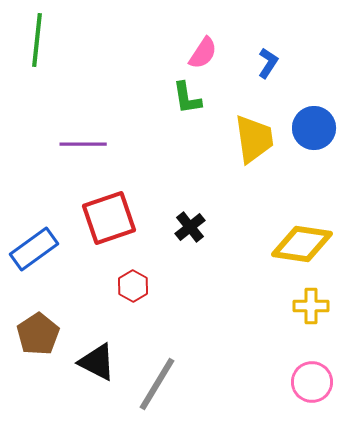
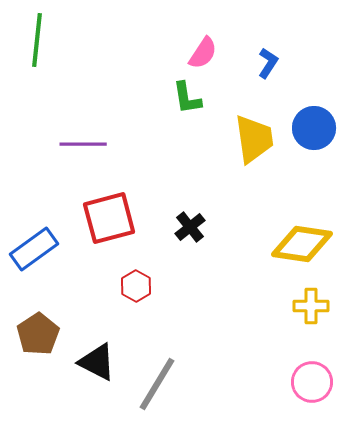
red square: rotated 4 degrees clockwise
red hexagon: moved 3 px right
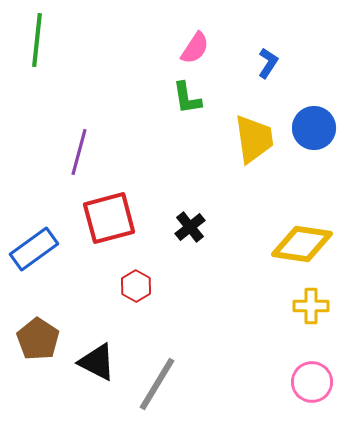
pink semicircle: moved 8 px left, 5 px up
purple line: moved 4 px left, 8 px down; rotated 75 degrees counterclockwise
brown pentagon: moved 5 px down; rotated 6 degrees counterclockwise
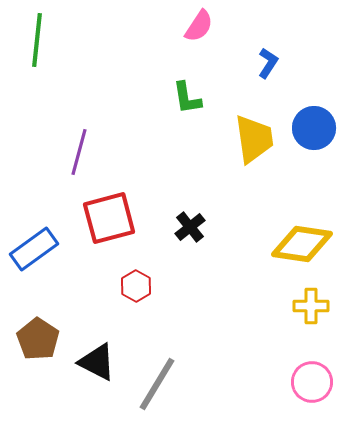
pink semicircle: moved 4 px right, 22 px up
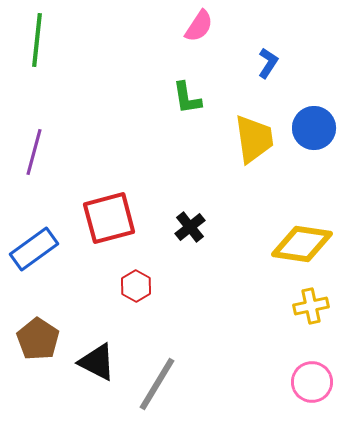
purple line: moved 45 px left
yellow cross: rotated 12 degrees counterclockwise
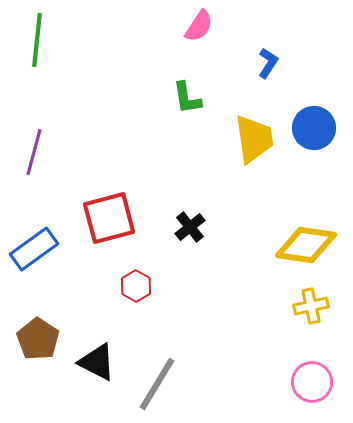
yellow diamond: moved 4 px right, 1 px down
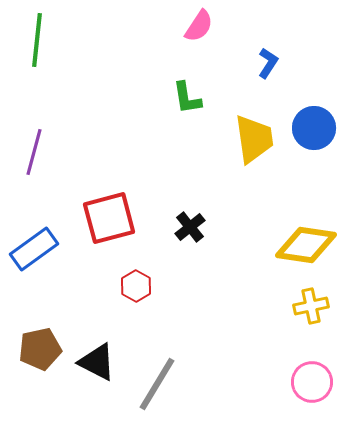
brown pentagon: moved 2 px right, 10 px down; rotated 27 degrees clockwise
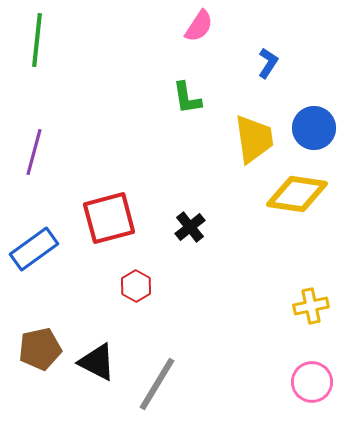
yellow diamond: moved 9 px left, 51 px up
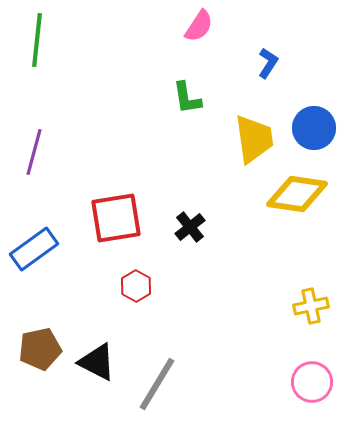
red square: moved 7 px right; rotated 6 degrees clockwise
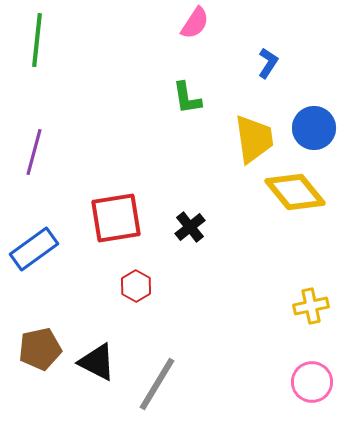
pink semicircle: moved 4 px left, 3 px up
yellow diamond: moved 2 px left, 2 px up; rotated 42 degrees clockwise
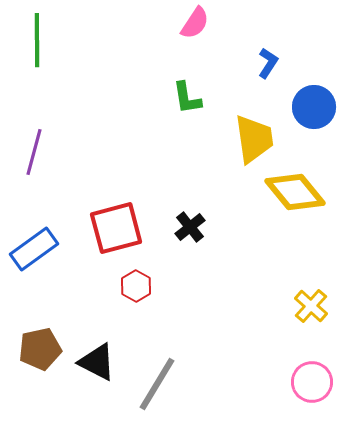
green line: rotated 6 degrees counterclockwise
blue circle: moved 21 px up
red square: moved 10 px down; rotated 6 degrees counterclockwise
yellow cross: rotated 36 degrees counterclockwise
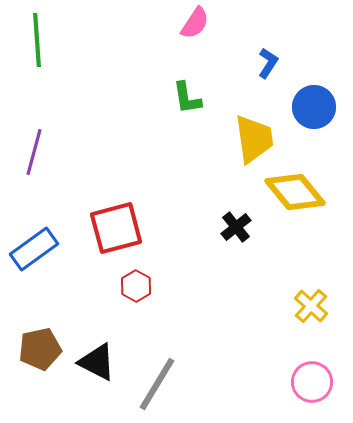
green line: rotated 4 degrees counterclockwise
black cross: moved 46 px right
